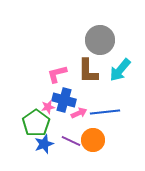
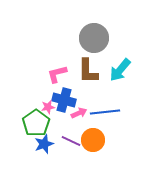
gray circle: moved 6 px left, 2 px up
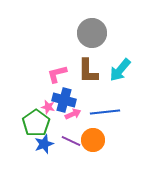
gray circle: moved 2 px left, 5 px up
pink star: rotated 24 degrees clockwise
pink arrow: moved 6 px left, 1 px down
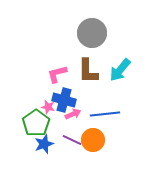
blue line: moved 2 px down
purple line: moved 1 px right, 1 px up
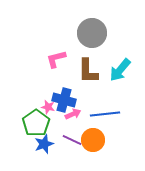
pink L-shape: moved 1 px left, 15 px up
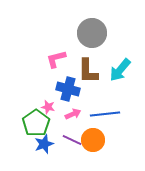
blue cross: moved 4 px right, 11 px up
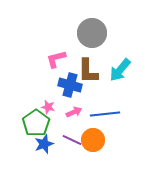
blue cross: moved 2 px right, 4 px up
pink arrow: moved 1 px right, 2 px up
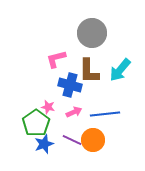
brown L-shape: moved 1 px right
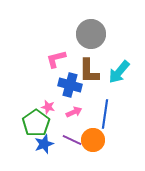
gray circle: moved 1 px left, 1 px down
cyan arrow: moved 1 px left, 2 px down
blue line: rotated 76 degrees counterclockwise
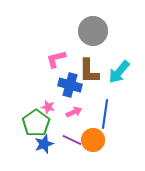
gray circle: moved 2 px right, 3 px up
